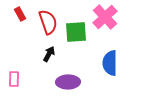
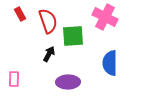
pink cross: rotated 20 degrees counterclockwise
red semicircle: moved 1 px up
green square: moved 3 px left, 4 px down
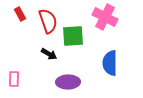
black arrow: rotated 91 degrees clockwise
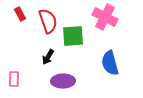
black arrow: moved 1 px left, 3 px down; rotated 91 degrees clockwise
blue semicircle: rotated 15 degrees counterclockwise
purple ellipse: moved 5 px left, 1 px up
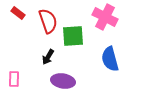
red rectangle: moved 2 px left, 1 px up; rotated 24 degrees counterclockwise
blue semicircle: moved 4 px up
purple ellipse: rotated 10 degrees clockwise
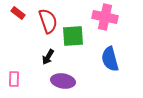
pink cross: rotated 15 degrees counterclockwise
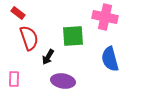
red semicircle: moved 19 px left, 17 px down
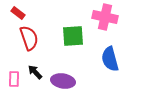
black arrow: moved 13 px left, 15 px down; rotated 105 degrees clockwise
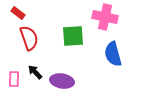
blue semicircle: moved 3 px right, 5 px up
purple ellipse: moved 1 px left
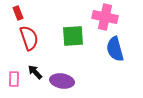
red rectangle: rotated 32 degrees clockwise
blue semicircle: moved 2 px right, 5 px up
